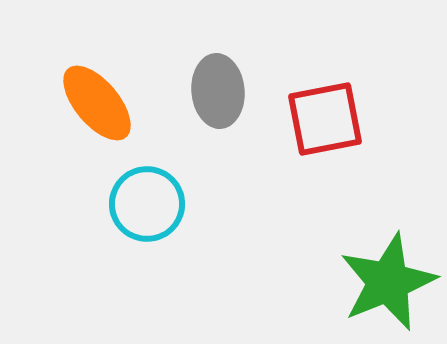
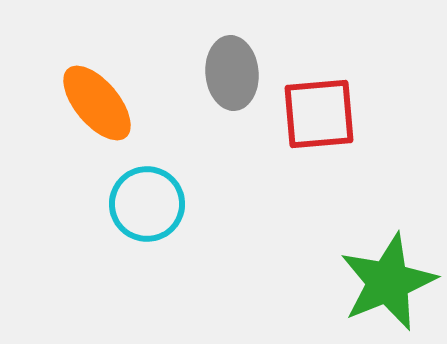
gray ellipse: moved 14 px right, 18 px up
red square: moved 6 px left, 5 px up; rotated 6 degrees clockwise
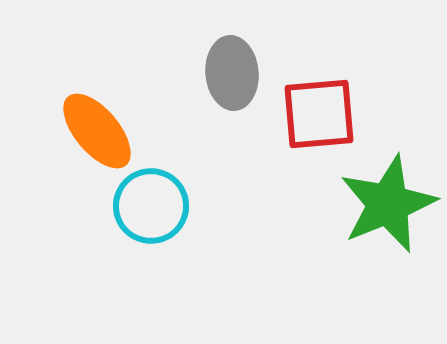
orange ellipse: moved 28 px down
cyan circle: moved 4 px right, 2 px down
green star: moved 78 px up
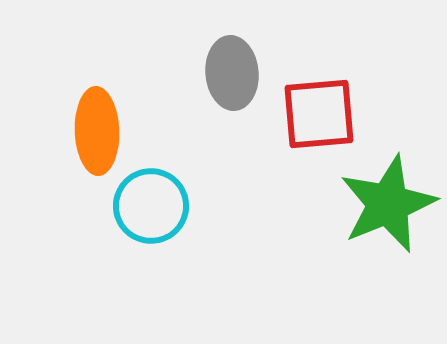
orange ellipse: rotated 38 degrees clockwise
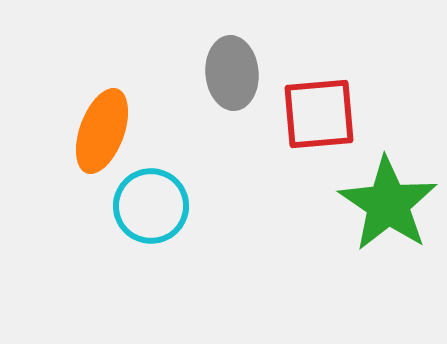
orange ellipse: moved 5 px right; rotated 22 degrees clockwise
green star: rotated 16 degrees counterclockwise
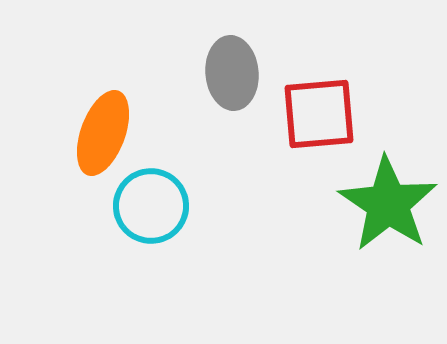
orange ellipse: moved 1 px right, 2 px down
